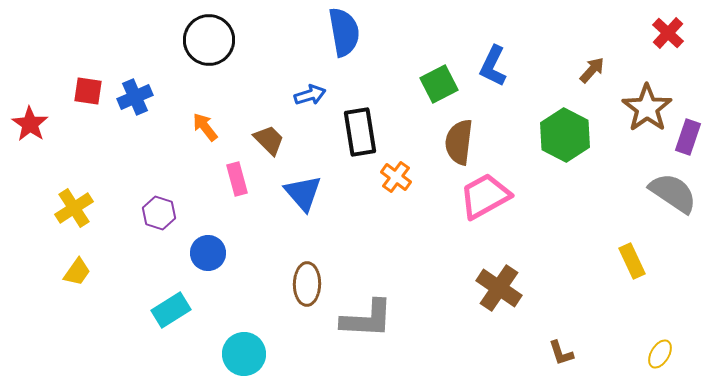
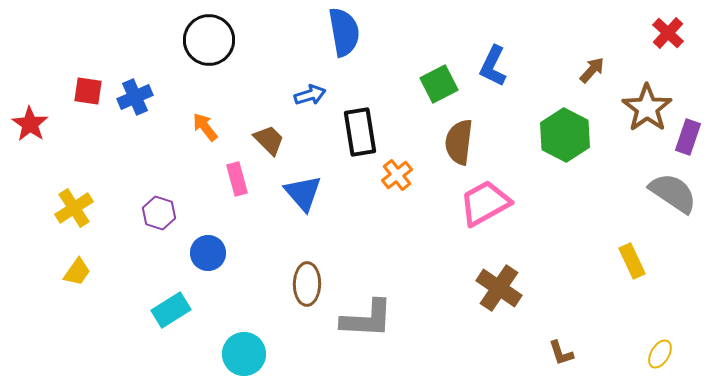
orange cross: moved 1 px right, 2 px up; rotated 16 degrees clockwise
pink trapezoid: moved 7 px down
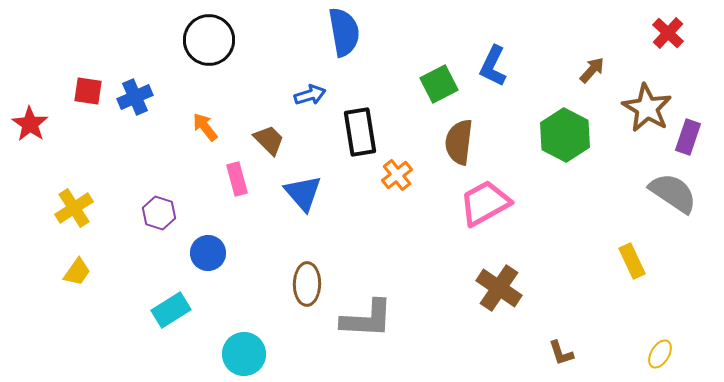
brown star: rotated 6 degrees counterclockwise
